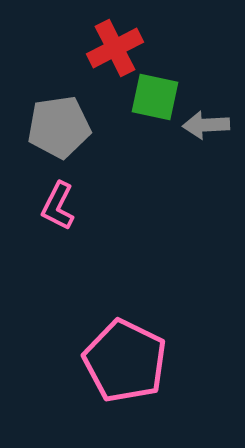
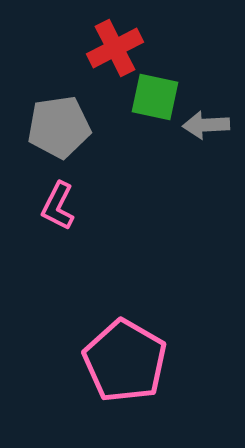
pink pentagon: rotated 4 degrees clockwise
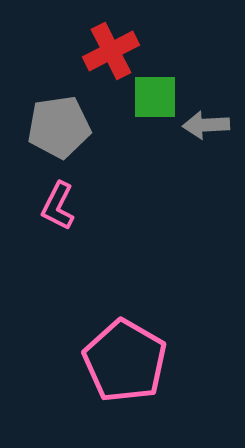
red cross: moved 4 px left, 3 px down
green square: rotated 12 degrees counterclockwise
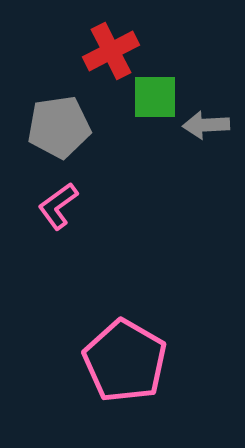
pink L-shape: rotated 27 degrees clockwise
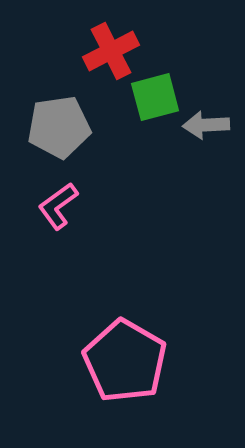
green square: rotated 15 degrees counterclockwise
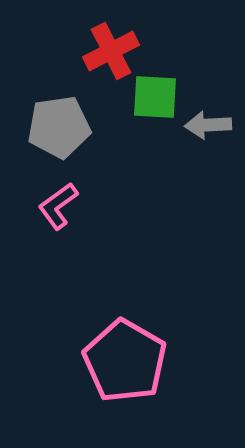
green square: rotated 18 degrees clockwise
gray arrow: moved 2 px right
